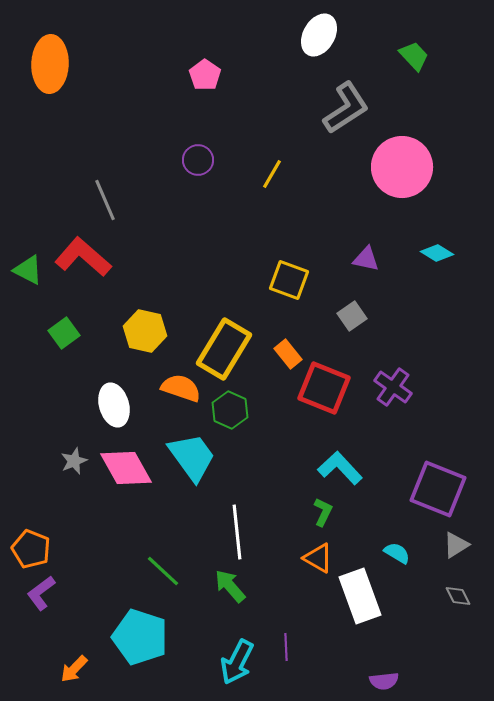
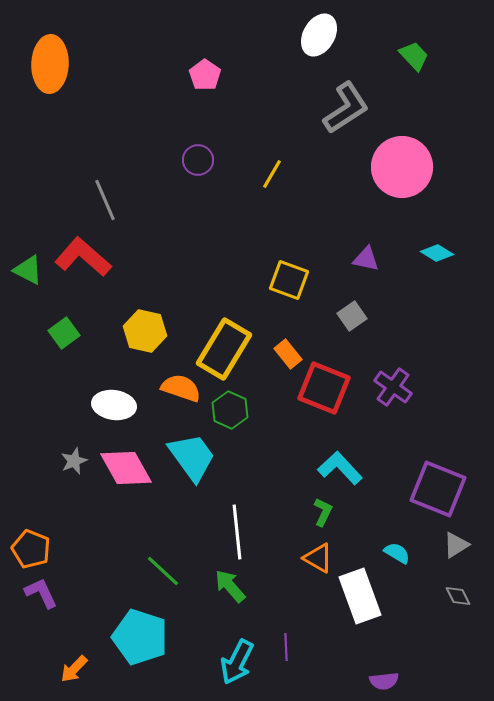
white ellipse at (114, 405): rotated 66 degrees counterclockwise
purple L-shape at (41, 593): rotated 102 degrees clockwise
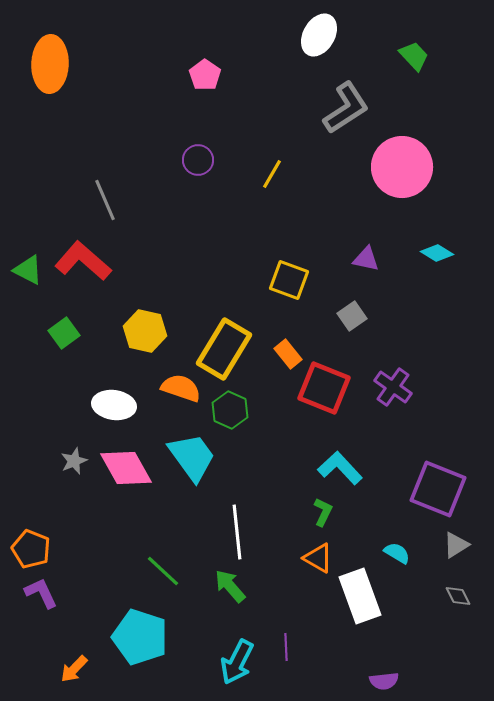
red L-shape at (83, 257): moved 4 px down
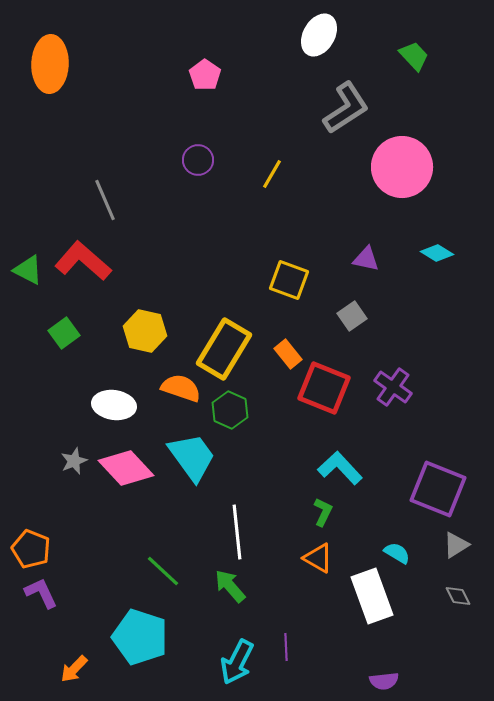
pink diamond at (126, 468): rotated 14 degrees counterclockwise
white rectangle at (360, 596): moved 12 px right
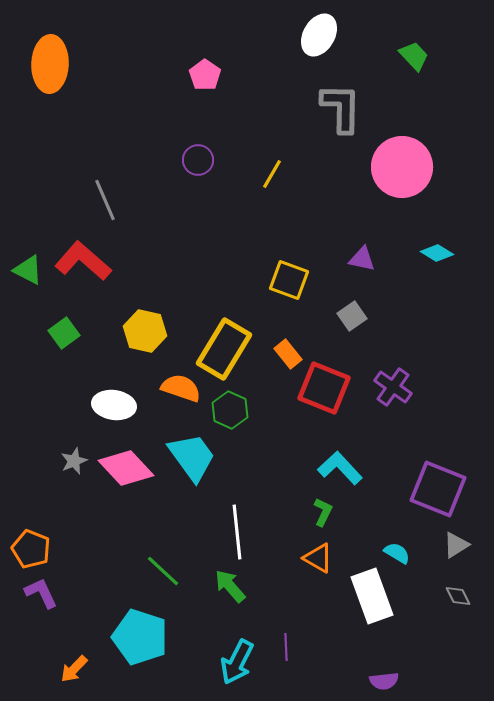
gray L-shape at (346, 108): moved 5 px left; rotated 56 degrees counterclockwise
purple triangle at (366, 259): moved 4 px left
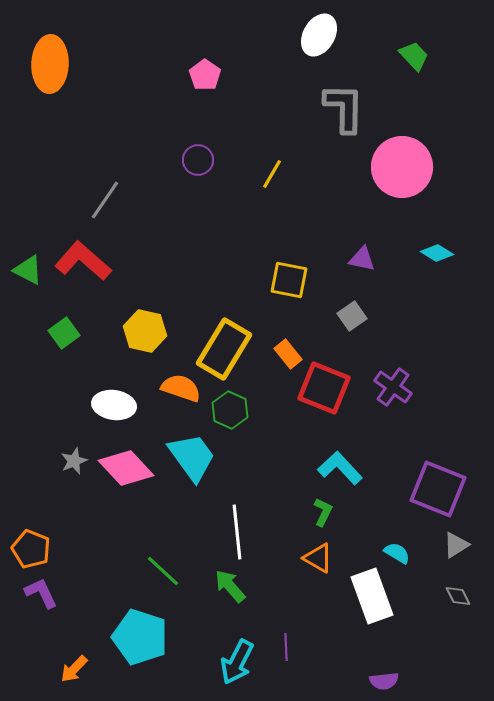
gray L-shape at (341, 108): moved 3 px right
gray line at (105, 200): rotated 57 degrees clockwise
yellow square at (289, 280): rotated 9 degrees counterclockwise
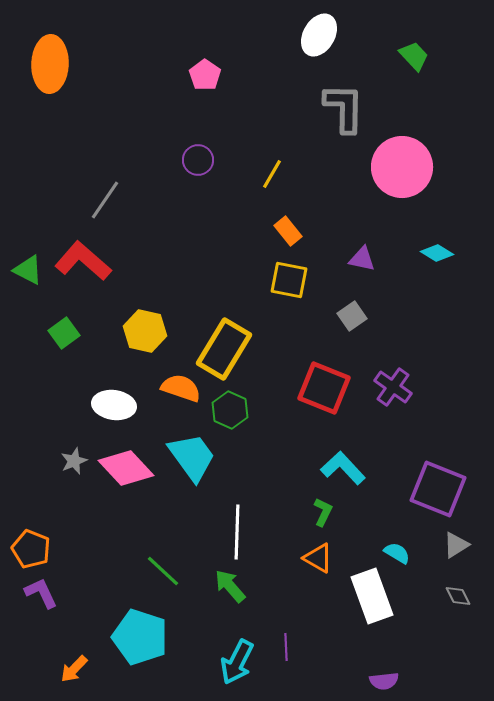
orange rectangle at (288, 354): moved 123 px up
cyan L-shape at (340, 468): moved 3 px right
white line at (237, 532): rotated 8 degrees clockwise
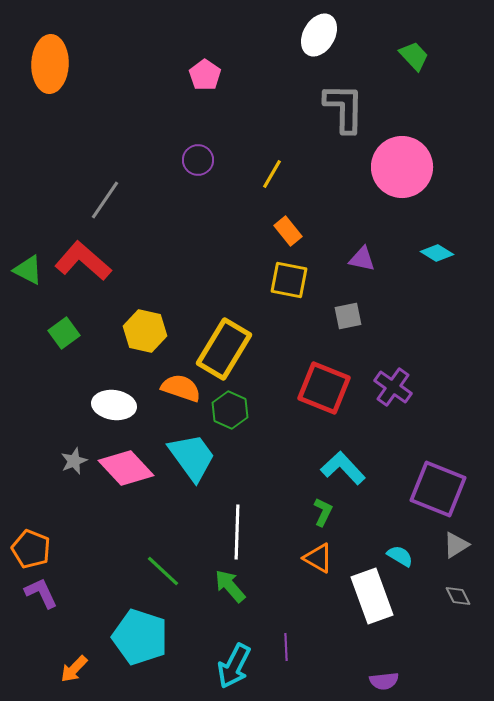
gray square at (352, 316): moved 4 px left; rotated 24 degrees clockwise
cyan semicircle at (397, 553): moved 3 px right, 3 px down
cyan arrow at (237, 662): moved 3 px left, 4 px down
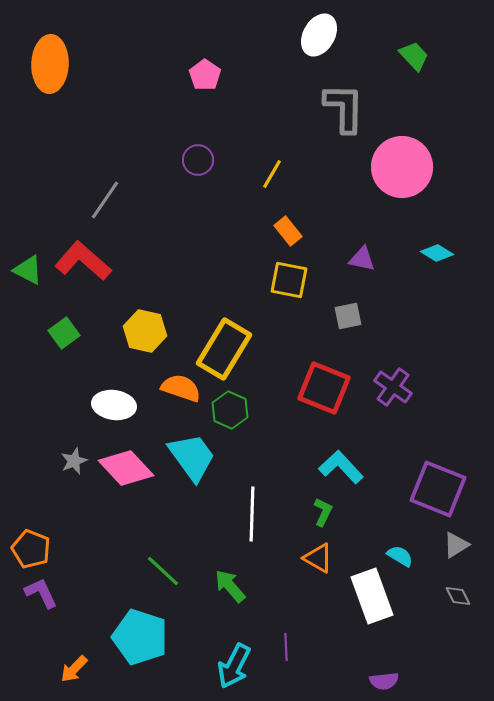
cyan L-shape at (343, 468): moved 2 px left, 1 px up
white line at (237, 532): moved 15 px right, 18 px up
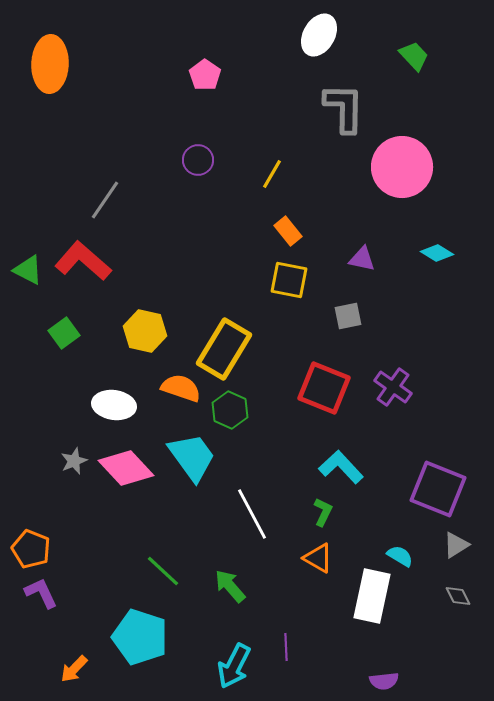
white line at (252, 514): rotated 30 degrees counterclockwise
white rectangle at (372, 596): rotated 32 degrees clockwise
